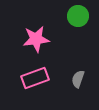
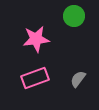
green circle: moved 4 px left
gray semicircle: rotated 18 degrees clockwise
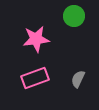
gray semicircle: rotated 12 degrees counterclockwise
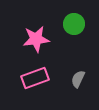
green circle: moved 8 px down
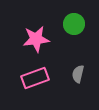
gray semicircle: moved 5 px up; rotated 12 degrees counterclockwise
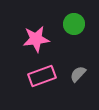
gray semicircle: rotated 30 degrees clockwise
pink rectangle: moved 7 px right, 2 px up
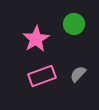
pink star: rotated 24 degrees counterclockwise
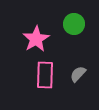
pink rectangle: moved 3 px right, 1 px up; rotated 68 degrees counterclockwise
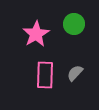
pink star: moved 5 px up
gray semicircle: moved 3 px left, 1 px up
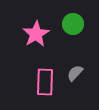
green circle: moved 1 px left
pink rectangle: moved 7 px down
